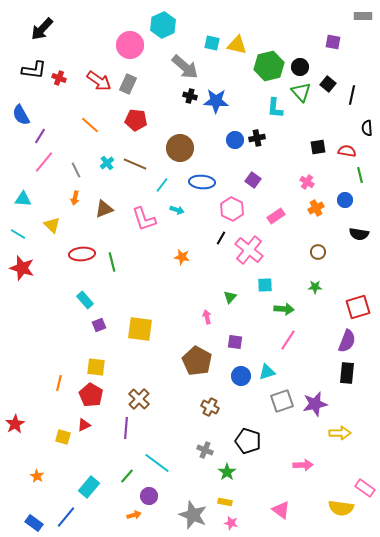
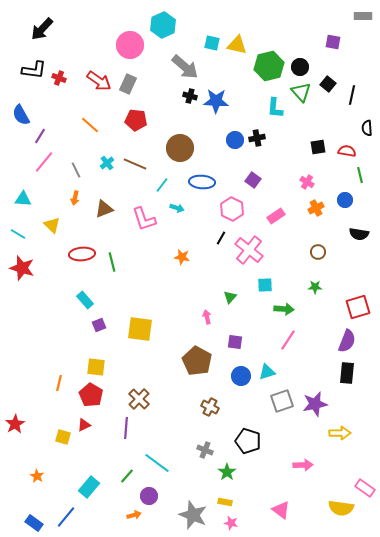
cyan arrow at (177, 210): moved 2 px up
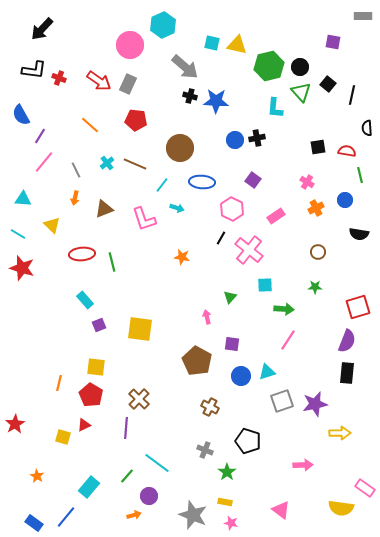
purple square at (235, 342): moved 3 px left, 2 px down
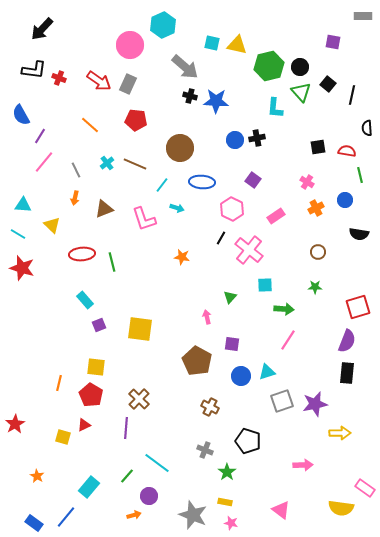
cyan triangle at (23, 199): moved 6 px down
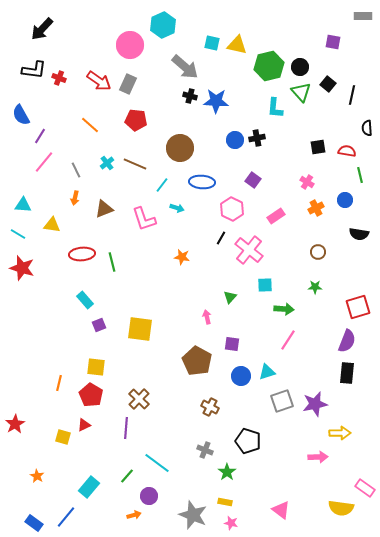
yellow triangle at (52, 225): rotated 36 degrees counterclockwise
pink arrow at (303, 465): moved 15 px right, 8 px up
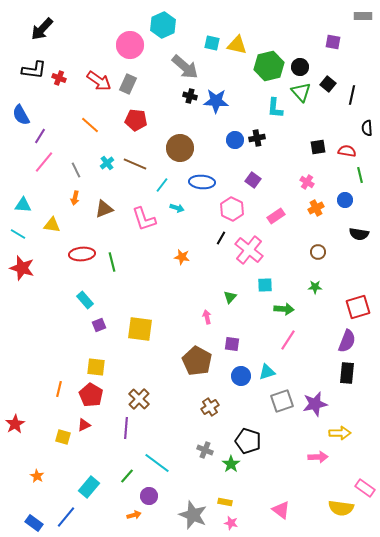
orange line at (59, 383): moved 6 px down
brown cross at (210, 407): rotated 30 degrees clockwise
green star at (227, 472): moved 4 px right, 8 px up
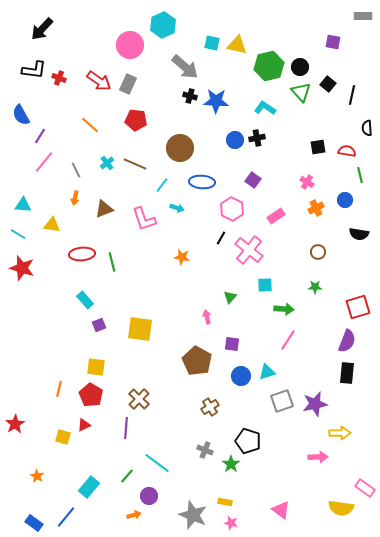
cyan L-shape at (275, 108): moved 10 px left; rotated 120 degrees clockwise
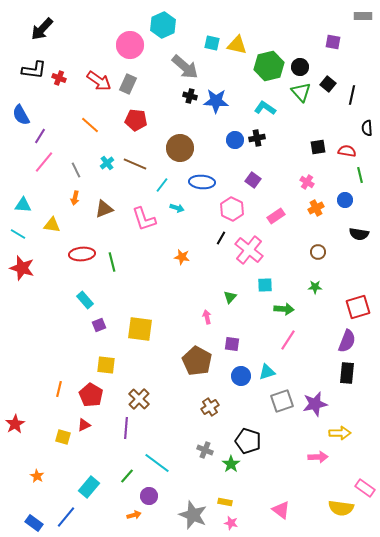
yellow square at (96, 367): moved 10 px right, 2 px up
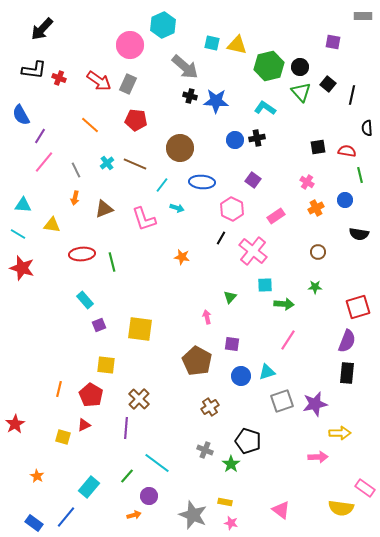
pink cross at (249, 250): moved 4 px right, 1 px down
green arrow at (284, 309): moved 5 px up
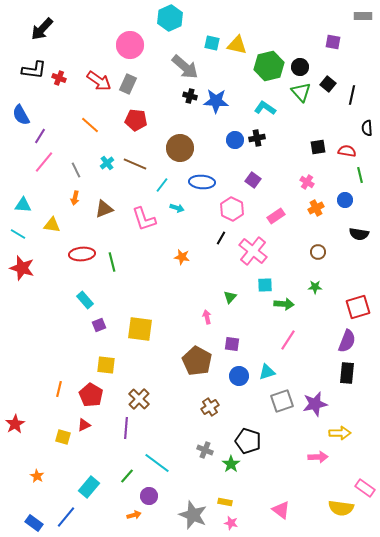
cyan hexagon at (163, 25): moved 7 px right, 7 px up
blue circle at (241, 376): moved 2 px left
